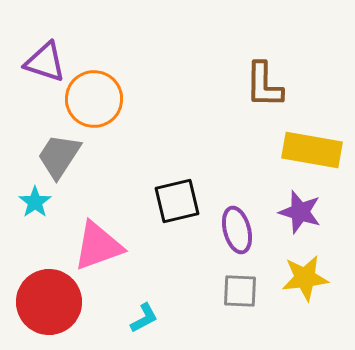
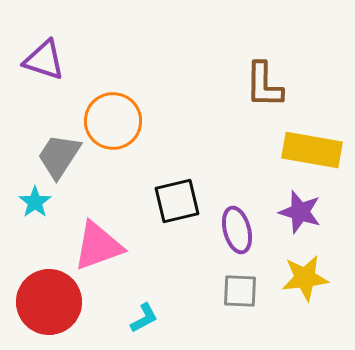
purple triangle: moved 1 px left, 2 px up
orange circle: moved 19 px right, 22 px down
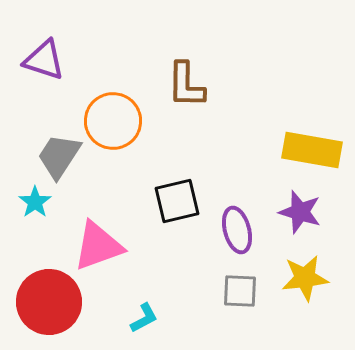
brown L-shape: moved 78 px left
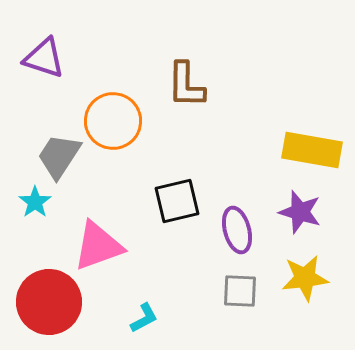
purple triangle: moved 2 px up
